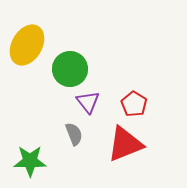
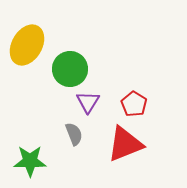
purple triangle: rotated 10 degrees clockwise
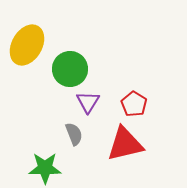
red triangle: rotated 9 degrees clockwise
green star: moved 15 px right, 7 px down
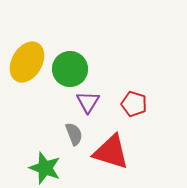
yellow ellipse: moved 17 px down
red pentagon: rotated 15 degrees counterclockwise
red triangle: moved 14 px left, 8 px down; rotated 30 degrees clockwise
green star: rotated 20 degrees clockwise
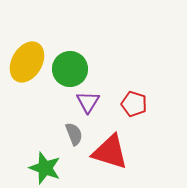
red triangle: moved 1 px left
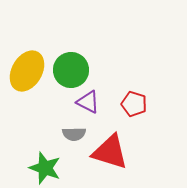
yellow ellipse: moved 9 px down
green circle: moved 1 px right, 1 px down
purple triangle: rotated 35 degrees counterclockwise
gray semicircle: rotated 110 degrees clockwise
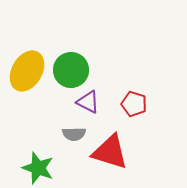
green star: moved 7 px left
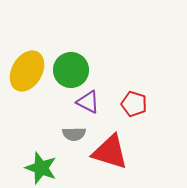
green star: moved 3 px right
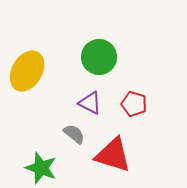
green circle: moved 28 px right, 13 px up
purple triangle: moved 2 px right, 1 px down
gray semicircle: rotated 140 degrees counterclockwise
red triangle: moved 3 px right, 3 px down
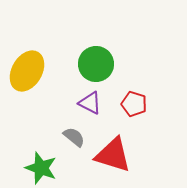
green circle: moved 3 px left, 7 px down
gray semicircle: moved 3 px down
